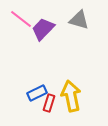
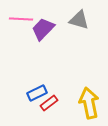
pink line: rotated 35 degrees counterclockwise
yellow arrow: moved 18 px right, 7 px down
red rectangle: rotated 36 degrees clockwise
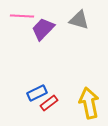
pink line: moved 1 px right, 3 px up
